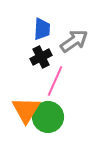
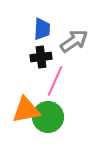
black cross: rotated 20 degrees clockwise
orange triangle: rotated 48 degrees clockwise
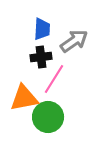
pink line: moved 1 px left, 2 px up; rotated 8 degrees clockwise
orange triangle: moved 2 px left, 12 px up
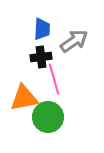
pink line: rotated 48 degrees counterclockwise
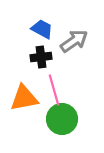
blue trapezoid: rotated 65 degrees counterclockwise
pink line: moved 11 px down
green circle: moved 14 px right, 2 px down
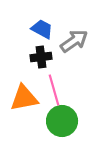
green circle: moved 2 px down
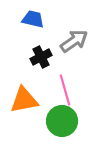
blue trapezoid: moved 9 px left, 10 px up; rotated 15 degrees counterclockwise
black cross: rotated 20 degrees counterclockwise
pink line: moved 11 px right
orange triangle: moved 2 px down
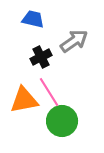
pink line: moved 16 px left, 2 px down; rotated 16 degrees counterclockwise
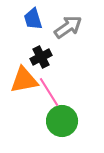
blue trapezoid: rotated 120 degrees counterclockwise
gray arrow: moved 6 px left, 14 px up
orange triangle: moved 20 px up
